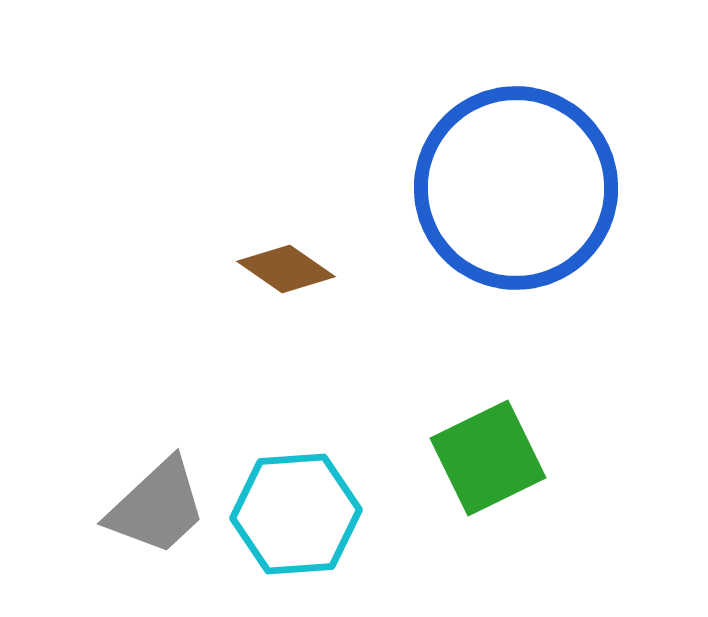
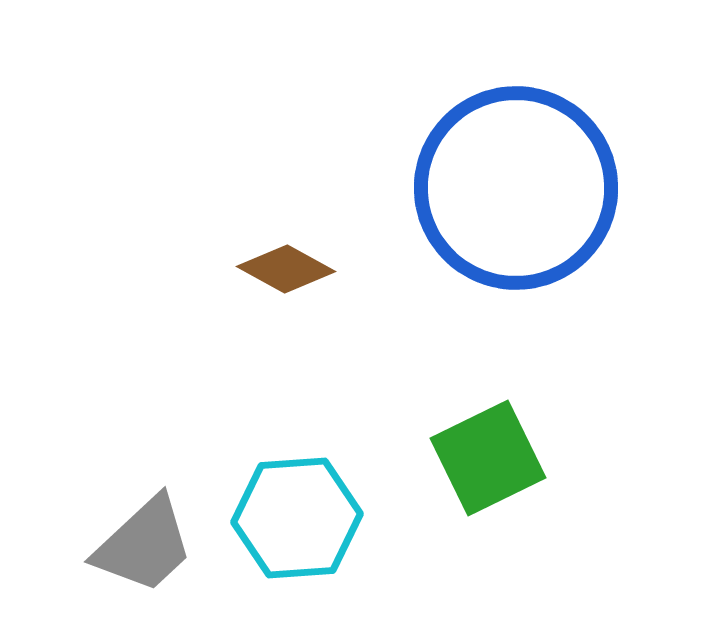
brown diamond: rotated 6 degrees counterclockwise
gray trapezoid: moved 13 px left, 38 px down
cyan hexagon: moved 1 px right, 4 px down
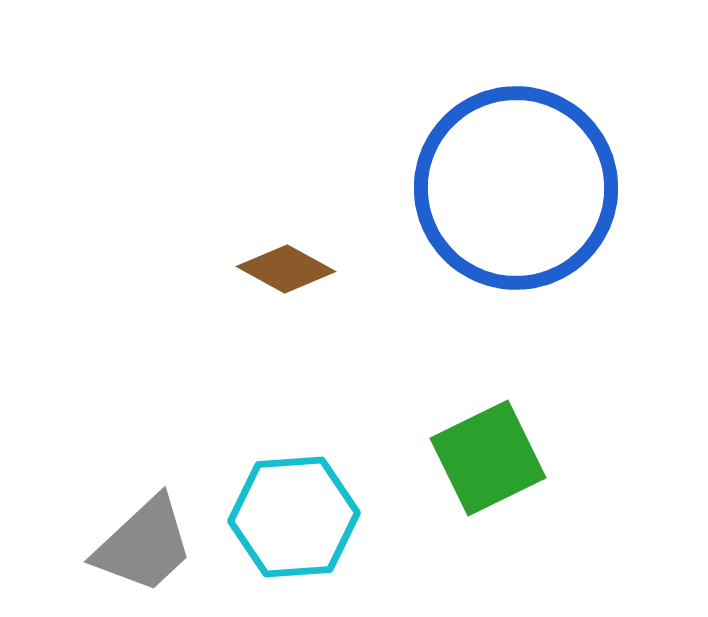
cyan hexagon: moved 3 px left, 1 px up
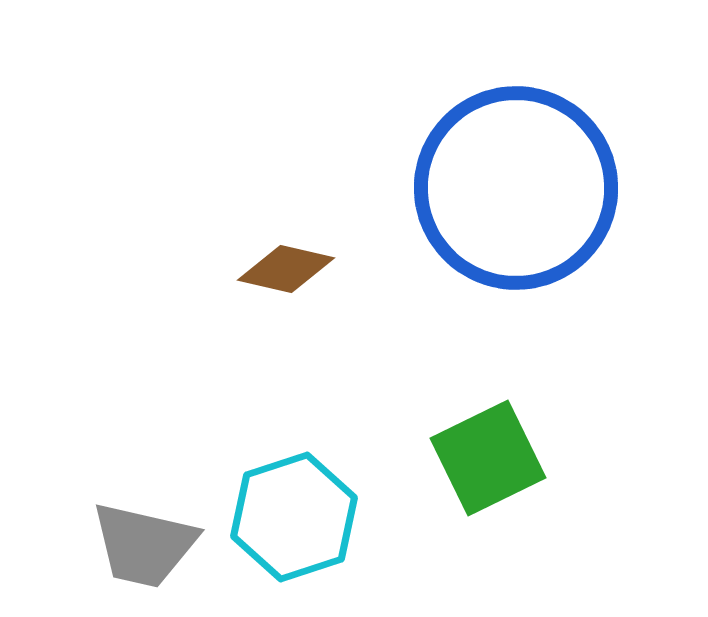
brown diamond: rotated 16 degrees counterclockwise
cyan hexagon: rotated 14 degrees counterclockwise
gray trapezoid: rotated 56 degrees clockwise
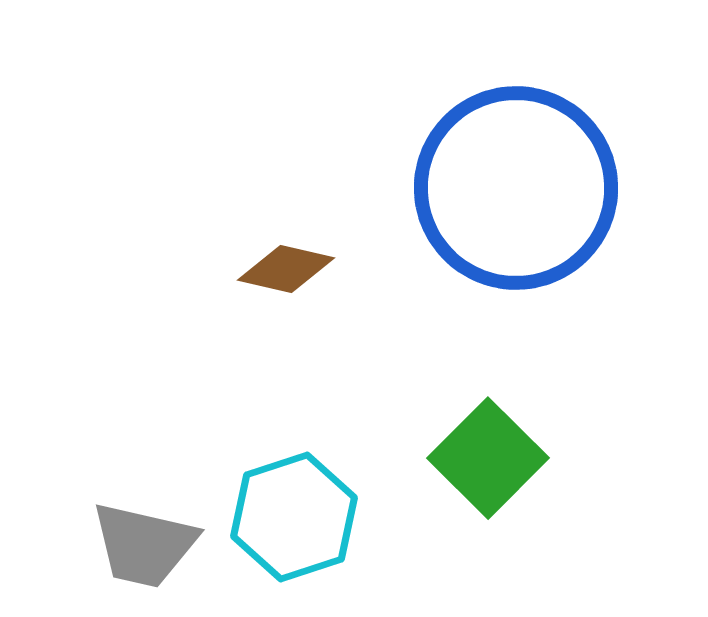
green square: rotated 19 degrees counterclockwise
